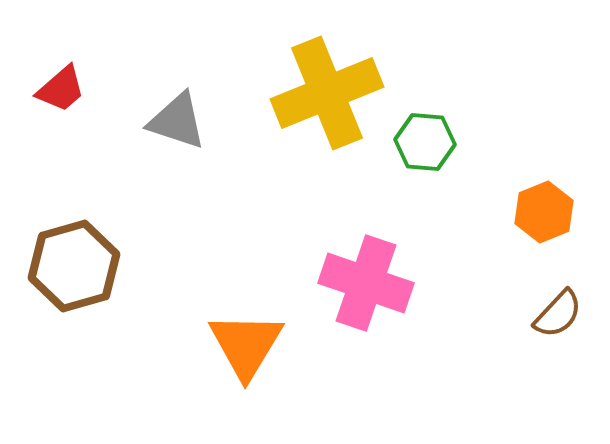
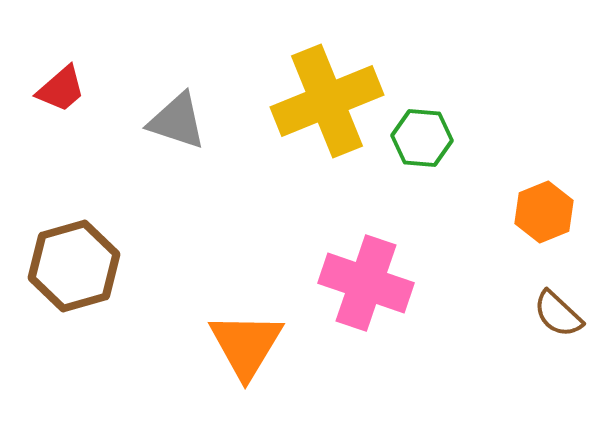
yellow cross: moved 8 px down
green hexagon: moved 3 px left, 4 px up
brown semicircle: rotated 90 degrees clockwise
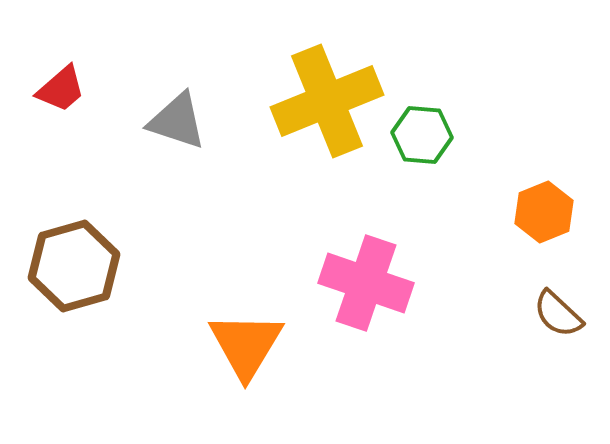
green hexagon: moved 3 px up
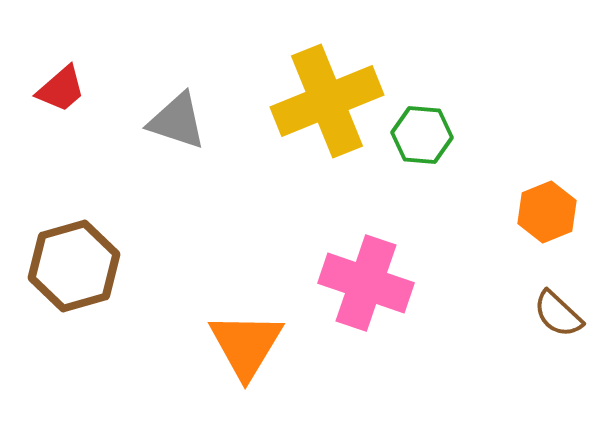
orange hexagon: moved 3 px right
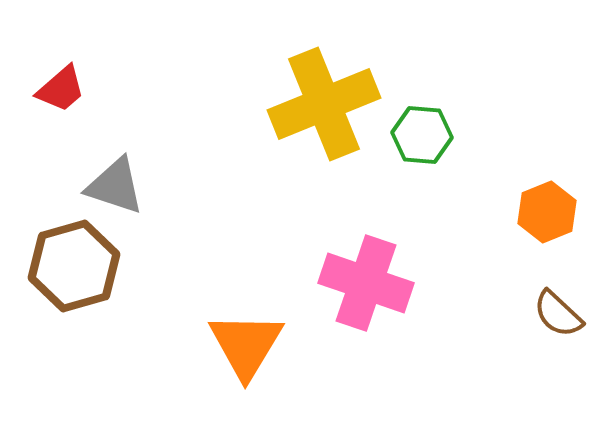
yellow cross: moved 3 px left, 3 px down
gray triangle: moved 62 px left, 65 px down
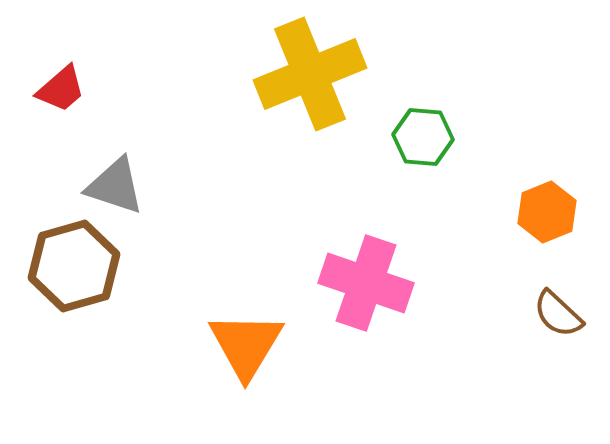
yellow cross: moved 14 px left, 30 px up
green hexagon: moved 1 px right, 2 px down
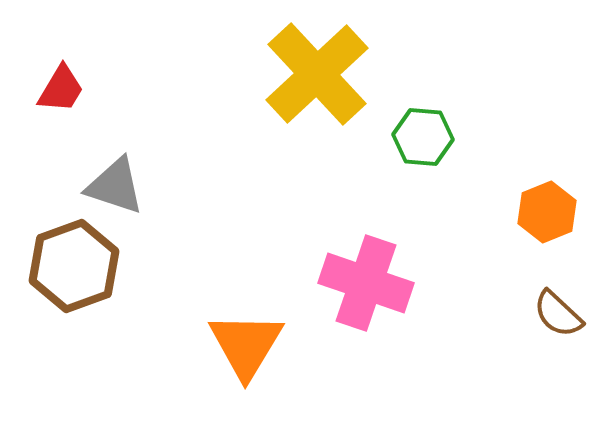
yellow cross: moved 7 px right; rotated 21 degrees counterclockwise
red trapezoid: rotated 18 degrees counterclockwise
brown hexagon: rotated 4 degrees counterclockwise
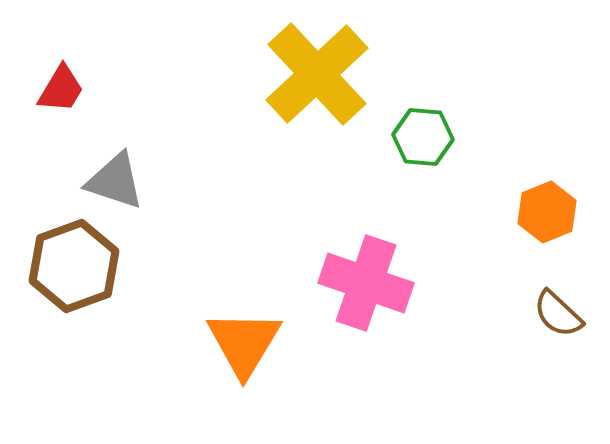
gray triangle: moved 5 px up
orange triangle: moved 2 px left, 2 px up
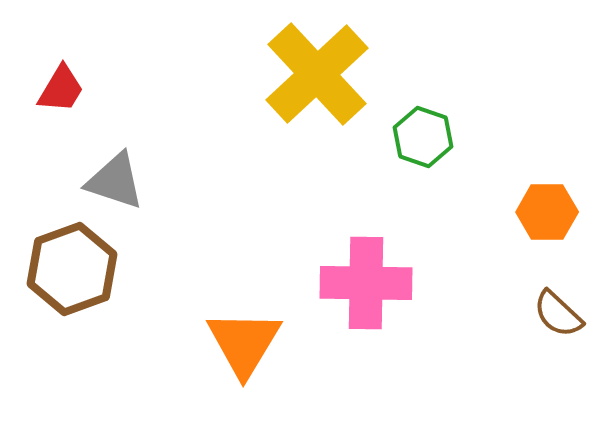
green hexagon: rotated 14 degrees clockwise
orange hexagon: rotated 22 degrees clockwise
brown hexagon: moved 2 px left, 3 px down
pink cross: rotated 18 degrees counterclockwise
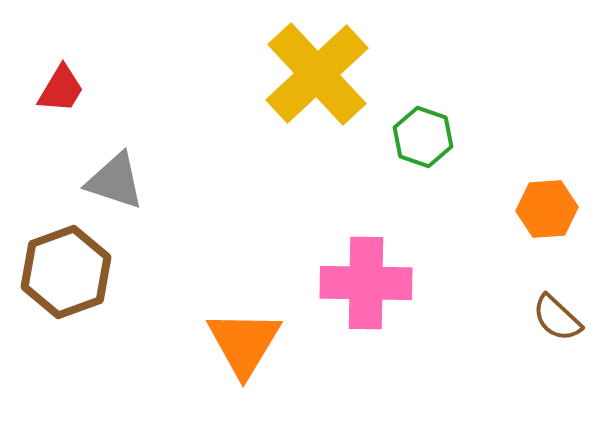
orange hexagon: moved 3 px up; rotated 4 degrees counterclockwise
brown hexagon: moved 6 px left, 3 px down
brown semicircle: moved 1 px left, 4 px down
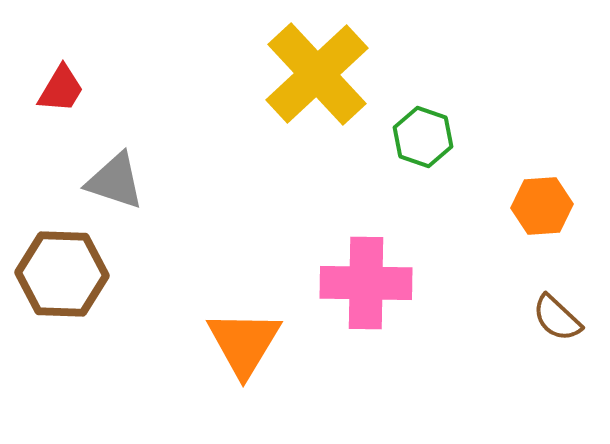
orange hexagon: moved 5 px left, 3 px up
brown hexagon: moved 4 px left, 2 px down; rotated 22 degrees clockwise
